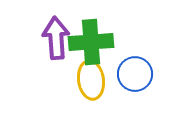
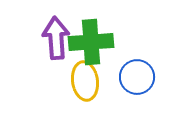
blue circle: moved 2 px right, 3 px down
yellow ellipse: moved 6 px left, 1 px down
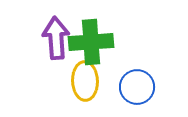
blue circle: moved 10 px down
yellow ellipse: rotated 6 degrees clockwise
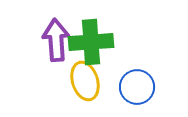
purple arrow: moved 2 px down
yellow ellipse: rotated 15 degrees counterclockwise
